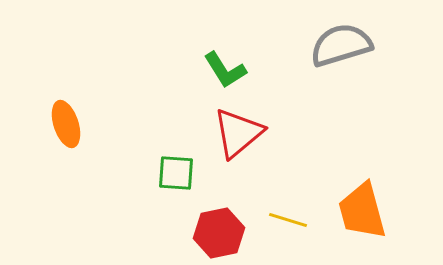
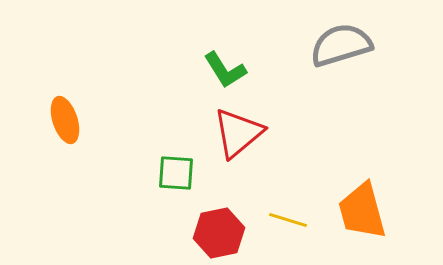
orange ellipse: moved 1 px left, 4 px up
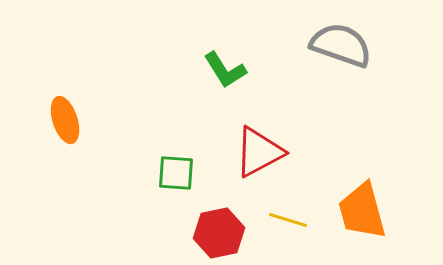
gray semicircle: rotated 36 degrees clockwise
red triangle: moved 21 px right, 19 px down; rotated 12 degrees clockwise
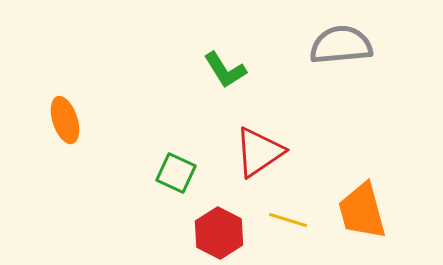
gray semicircle: rotated 24 degrees counterclockwise
red triangle: rotated 6 degrees counterclockwise
green square: rotated 21 degrees clockwise
red hexagon: rotated 21 degrees counterclockwise
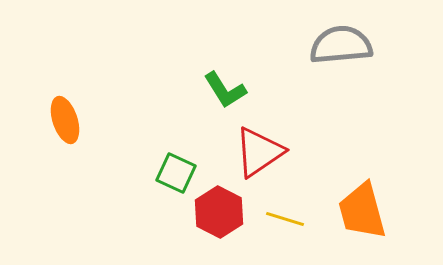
green L-shape: moved 20 px down
yellow line: moved 3 px left, 1 px up
red hexagon: moved 21 px up
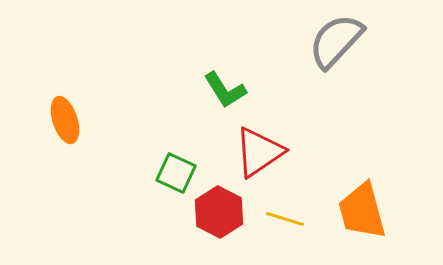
gray semicircle: moved 5 px left, 4 px up; rotated 42 degrees counterclockwise
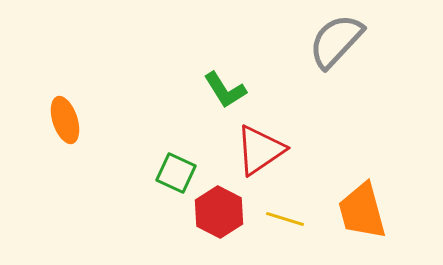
red triangle: moved 1 px right, 2 px up
